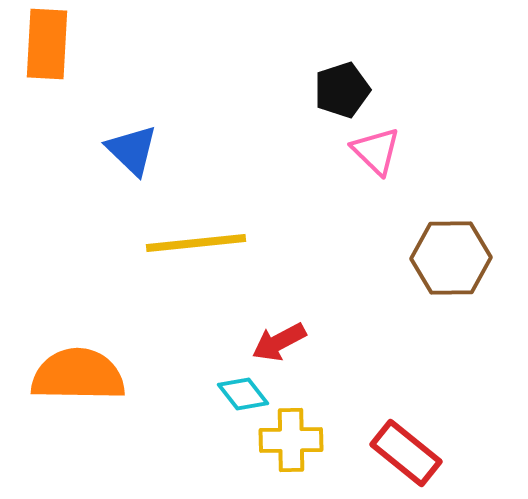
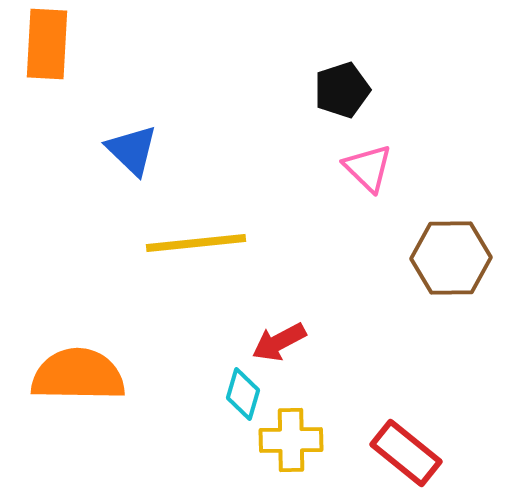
pink triangle: moved 8 px left, 17 px down
cyan diamond: rotated 54 degrees clockwise
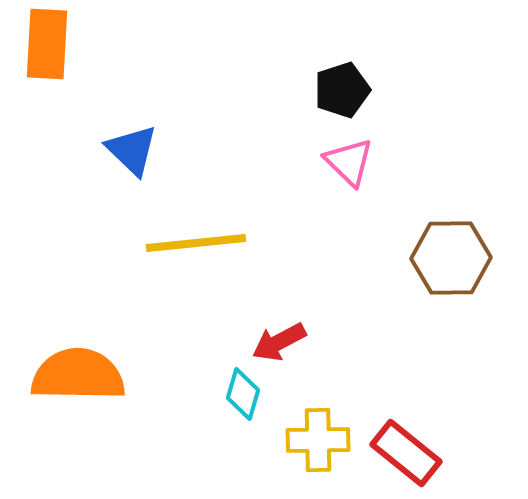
pink triangle: moved 19 px left, 6 px up
yellow cross: moved 27 px right
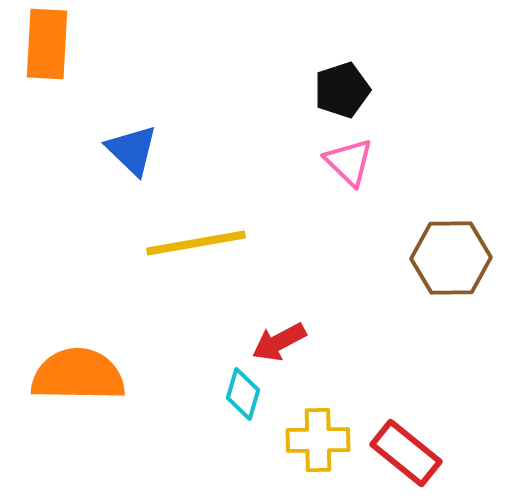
yellow line: rotated 4 degrees counterclockwise
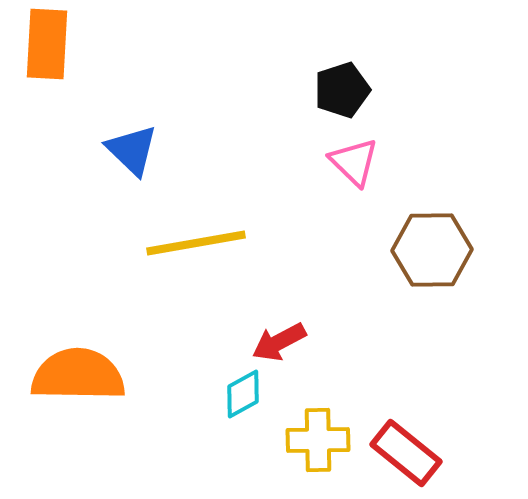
pink triangle: moved 5 px right
brown hexagon: moved 19 px left, 8 px up
cyan diamond: rotated 45 degrees clockwise
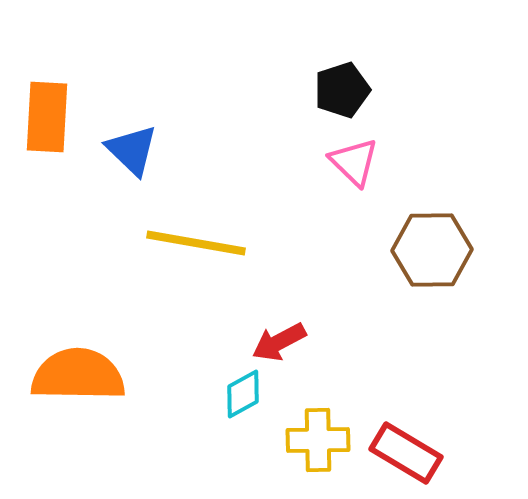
orange rectangle: moved 73 px down
yellow line: rotated 20 degrees clockwise
red rectangle: rotated 8 degrees counterclockwise
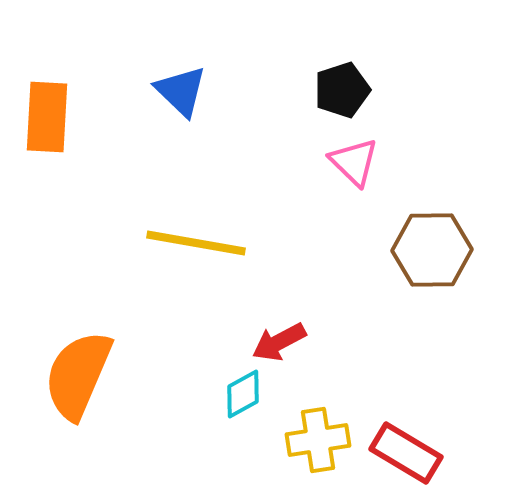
blue triangle: moved 49 px right, 59 px up
orange semicircle: rotated 68 degrees counterclockwise
yellow cross: rotated 8 degrees counterclockwise
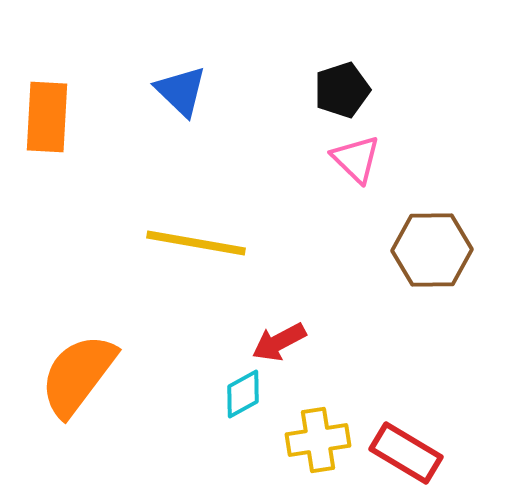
pink triangle: moved 2 px right, 3 px up
orange semicircle: rotated 14 degrees clockwise
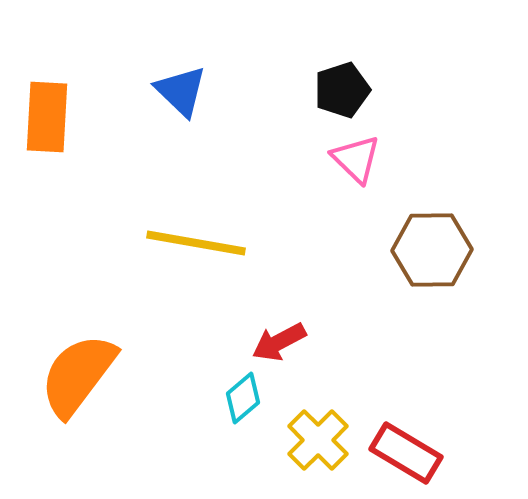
cyan diamond: moved 4 px down; rotated 12 degrees counterclockwise
yellow cross: rotated 36 degrees counterclockwise
